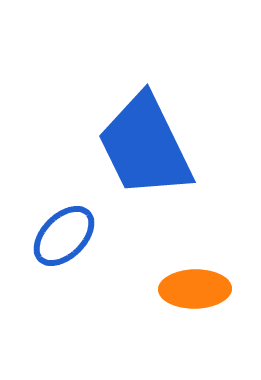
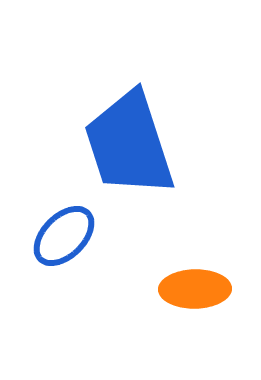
blue trapezoid: moved 16 px left, 2 px up; rotated 8 degrees clockwise
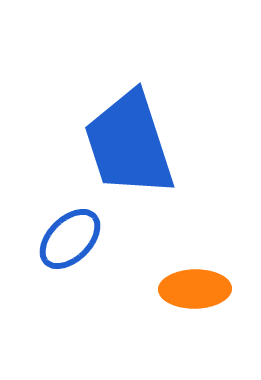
blue ellipse: moved 6 px right, 3 px down
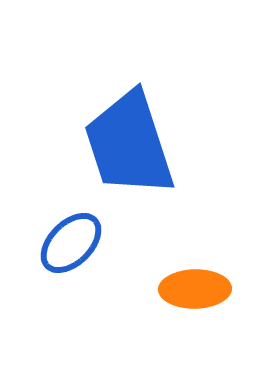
blue ellipse: moved 1 px right, 4 px down
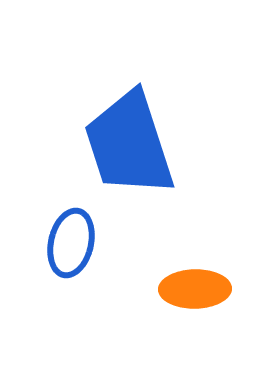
blue ellipse: rotated 32 degrees counterclockwise
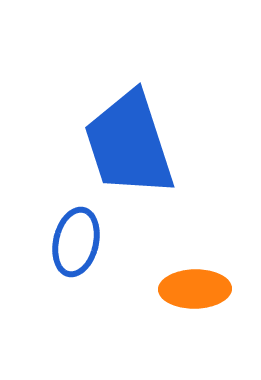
blue ellipse: moved 5 px right, 1 px up
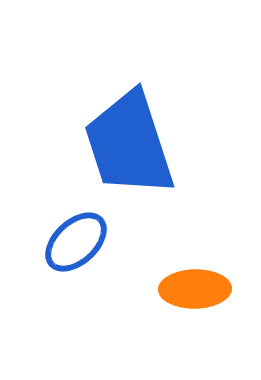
blue ellipse: rotated 34 degrees clockwise
